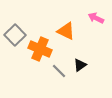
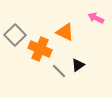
orange triangle: moved 1 px left, 1 px down
black triangle: moved 2 px left
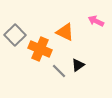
pink arrow: moved 3 px down
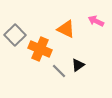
orange triangle: moved 1 px right, 3 px up
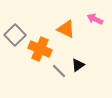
pink arrow: moved 1 px left, 2 px up
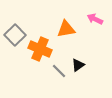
orange triangle: rotated 36 degrees counterclockwise
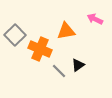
orange triangle: moved 2 px down
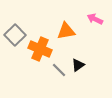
gray line: moved 1 px up
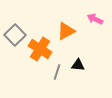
orange triangle: rotated 18 degrees counterclockwise
orange cross: rotated 10 degrees clockwise
black triangle: rotated 40 degrees clockwise
gray line: moved 2 px left, 2 px down; rotated 63 degrees clockwise
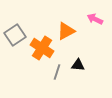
gray square: rotated 10 degrees clockwise
orange cross: moved 2 px right, 1 px up
